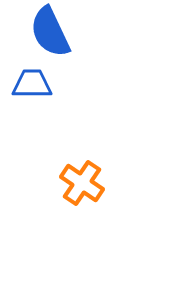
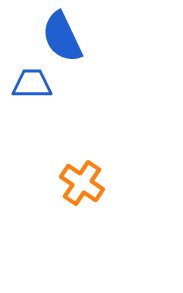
blue semicircle: moved 12 px right, 5 px down
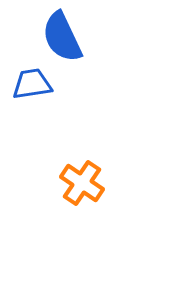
blue trapezoid: rotated 9 degrees counterclockwise
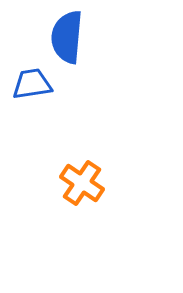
blue semicircle: moved 5 px right; rotated 30 degrees clockwise
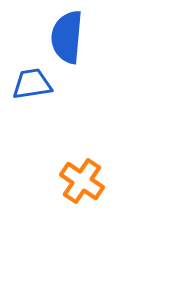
orange cross: moved 2 px up
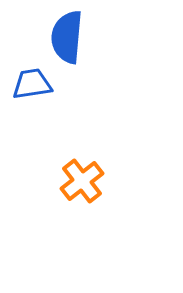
orange cross: rotated 18 degrees clockwise
